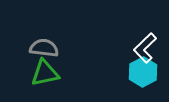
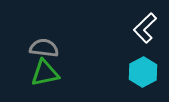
white L-shape: moved 20 px up
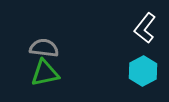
white L-shape: rotated 8 degrees counterclockwise
cyan hexagon: moved 1 px up
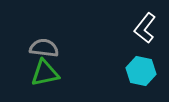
cyan hexagon: moved 2 px left; rotated 20 degrees counterclockwise
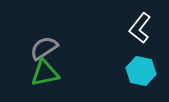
white L-shape: moved 5 px left
gray semicircle: rotated 40 degrees counterclockwise
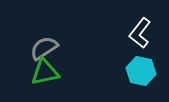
white L-shape: moved 5 px down
green triangle: moved 1 px up
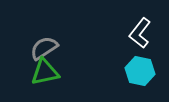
cyan hexagon: moved 1 px left
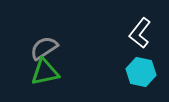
cyan hexagon: moved 1 px right, 1 px down
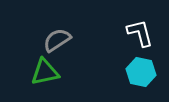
white L-shape: rotated 128 degrees clockwise
gray semicircle: moved 13 px right, 8 px up
